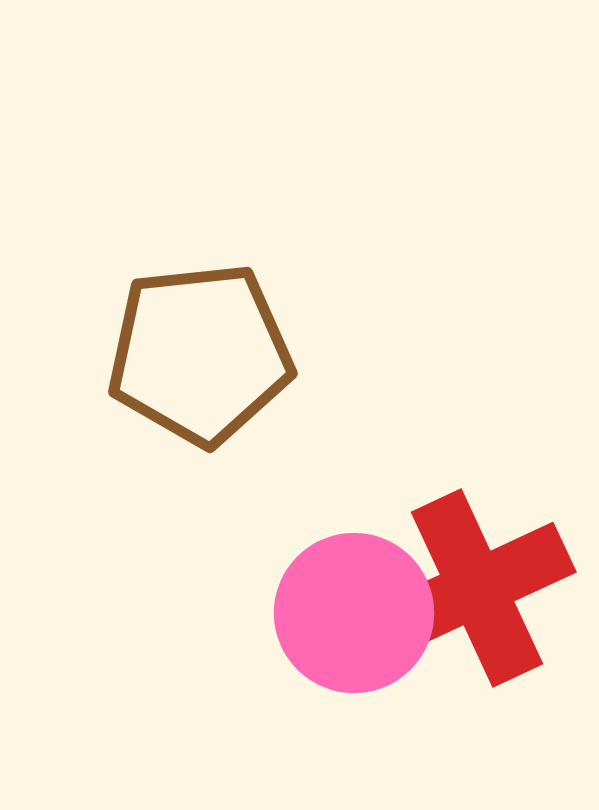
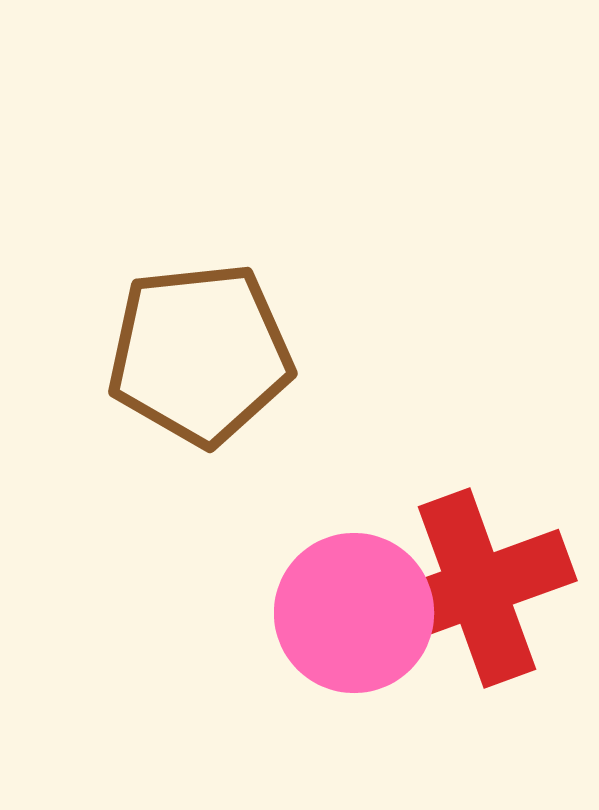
red cross: rotated 5 degrees clockwise
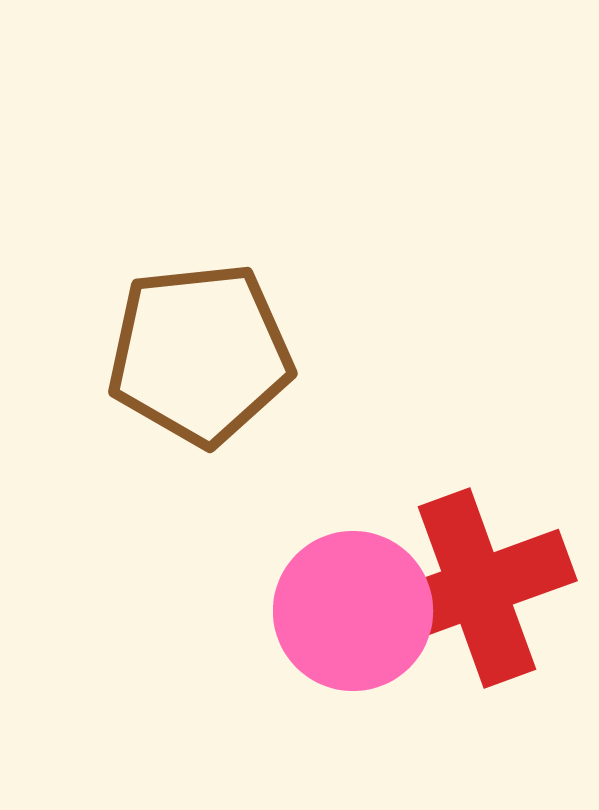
pink circle: moved 1 px left, 2 px up
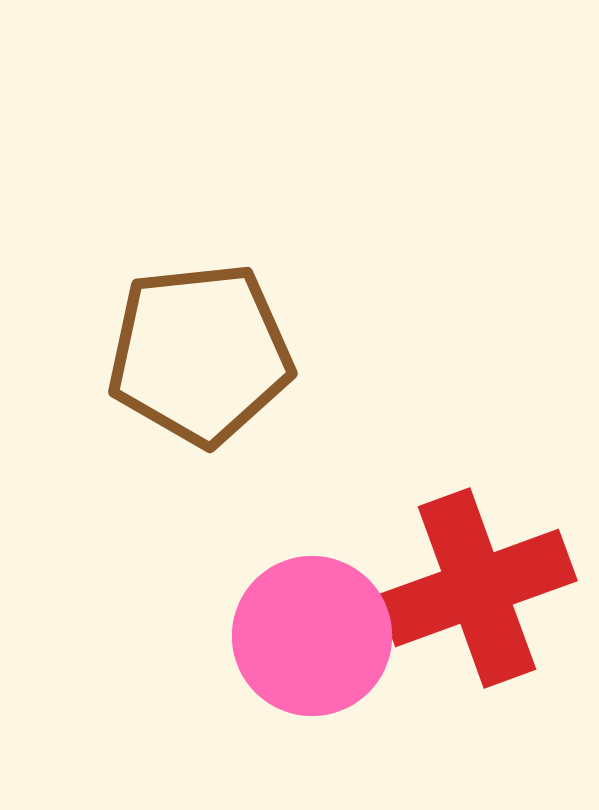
pink circle: moved 41 px left, 25 px down
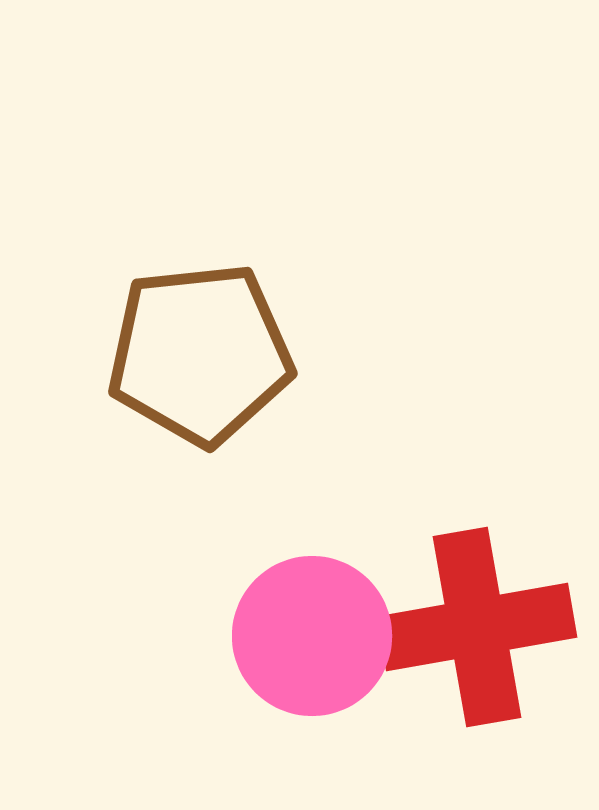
red cross: moved 39 px down; rotated 10 degrees clockwise
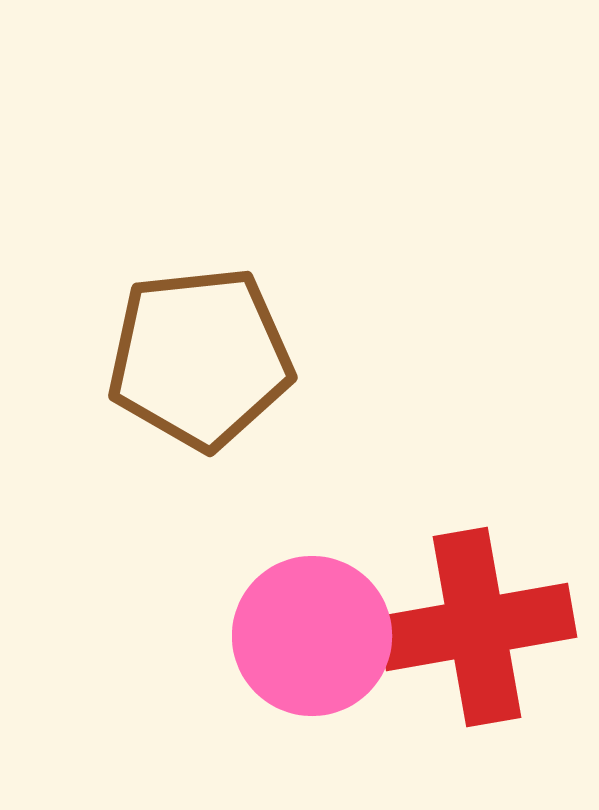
brown pentagon: moved 4 px down
